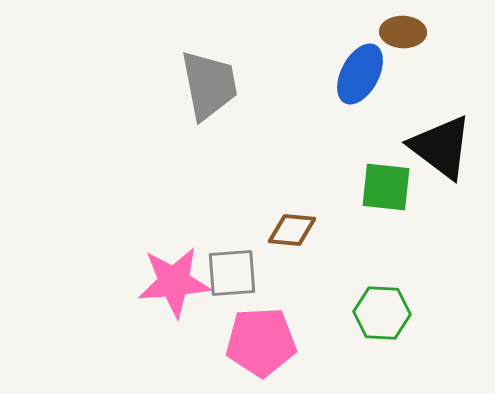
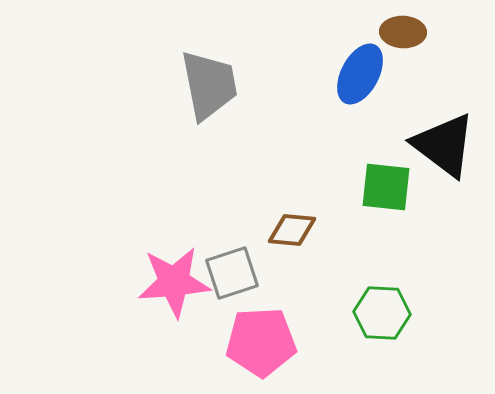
black triangle: moved 3 px right, 2 px up
gray square: rotated 14 degrees counterclockwise
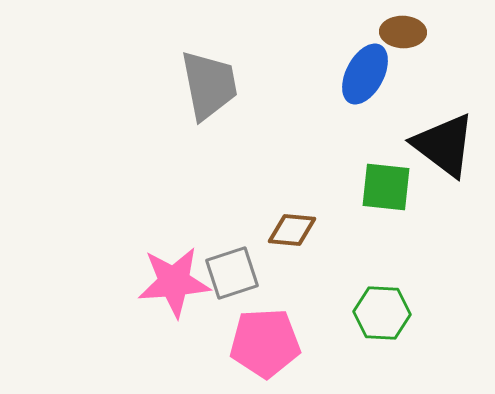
blue ellipse: moved 5 px right
pink pentagon: moved 4 px right, 1 px down
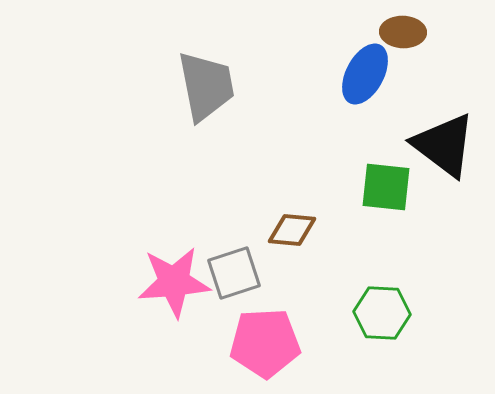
gray trapezoid: moved 3 px left, 1 px down
gray square: moved 2 px right
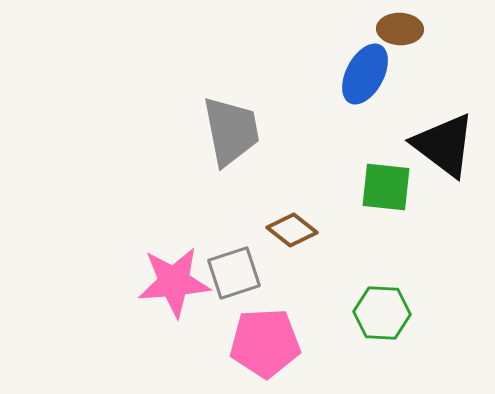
brown ellipse: moved 3 px left, 3 px up
gray trapezoid: moved 25 px right, 45 px down
brown diamond: rotated 33 degrees clockwise
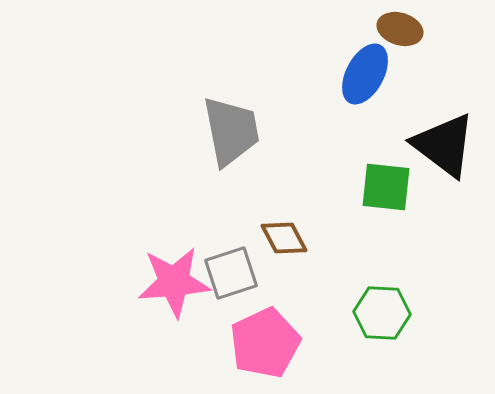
brown ellipse: rotated 15 degrees clockwise
brown diamond: moved 8 px left, 8 px down; rotated 24 degrees clockwise
gray square: moved 3 px left
pink pentagon: rotated 22 degrees counterclockwise
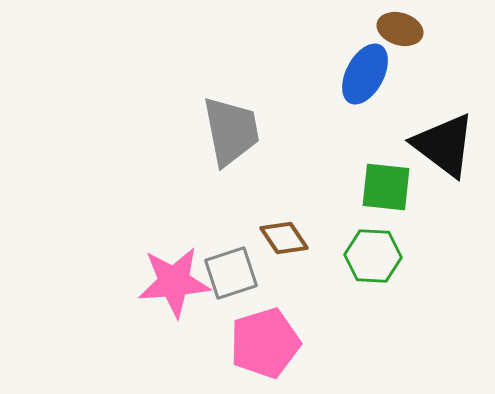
brown diamond: rotated 6 degrees counterclockwise
green hexagon: moved 9 px left, 57 px up
pink pentagon: rotated 8 degrees clockwise
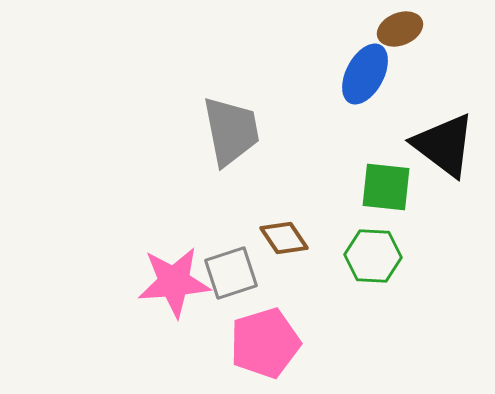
brown ellipse: rotated 39 degrees counterclockwise
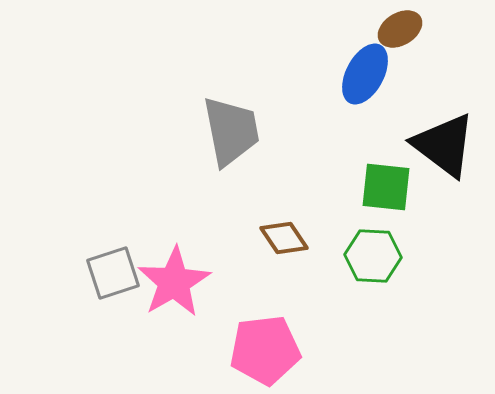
brown ellipse: rotated 9 degrees counterclockwise
gray square: moved 118 px left
pink star: rotated 26 degrees counterclockwise
pink pentagon: moved 7 px down; rotated 10 degrees clockwise
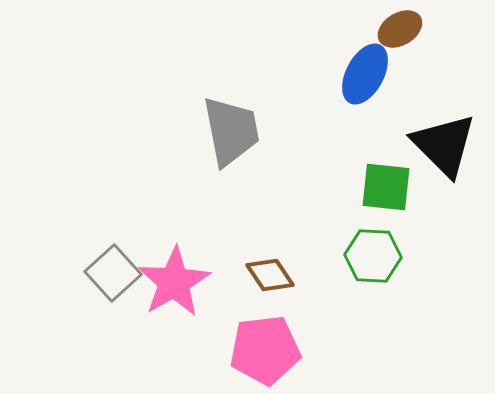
black triangle: rotated 8 degrees clockwise
brown diamond: moved 14 px left, 37 px down
gray square: rotated 24 degrees counterclockwise
